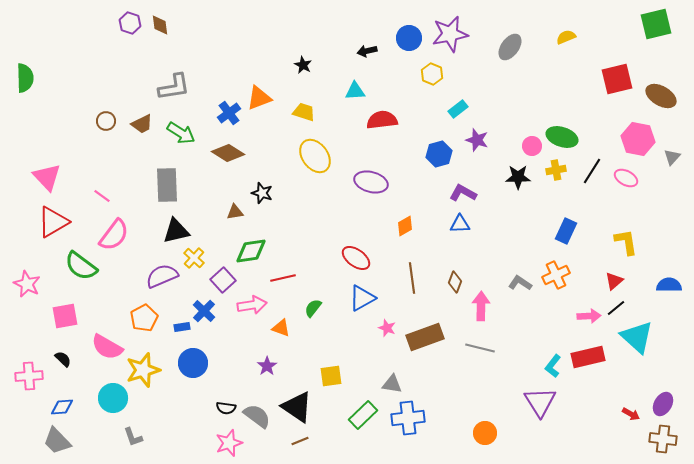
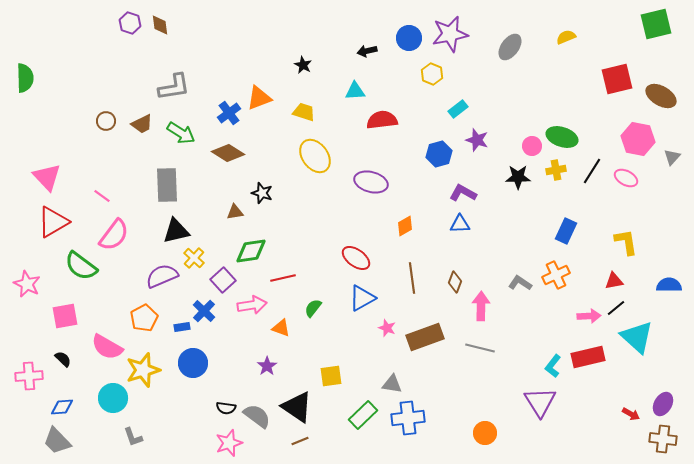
red triangle at (614, 281): rotated 30 degrees clockwise
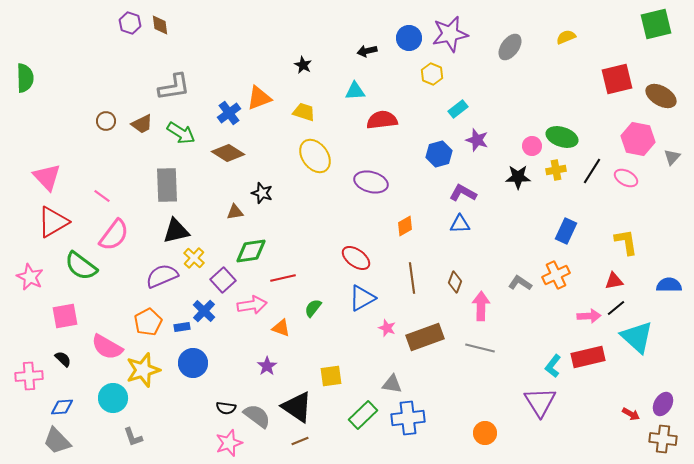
pink star at (27, 284): moved 3 px right, 7 px up
orange pentagon at (144, 318): moved 4 px right, 4 px down
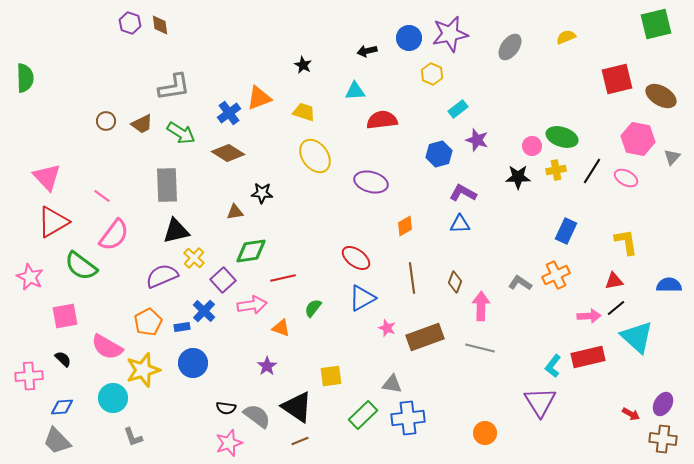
black star at (262, 193): rotated 15 degrees counterclockwise
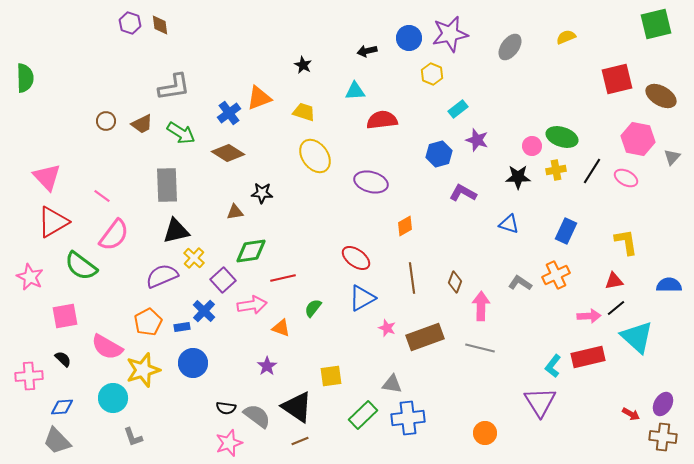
blue triangle at (460, 224): moved 49 px right; rotated 20 degrees clockwise
brown cross at (663, 439): moved 2 px up
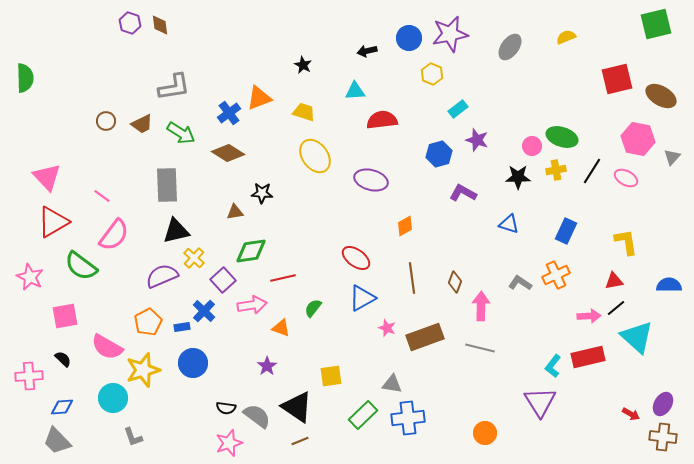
purple ellipse at (371, 182): moved 2 px up
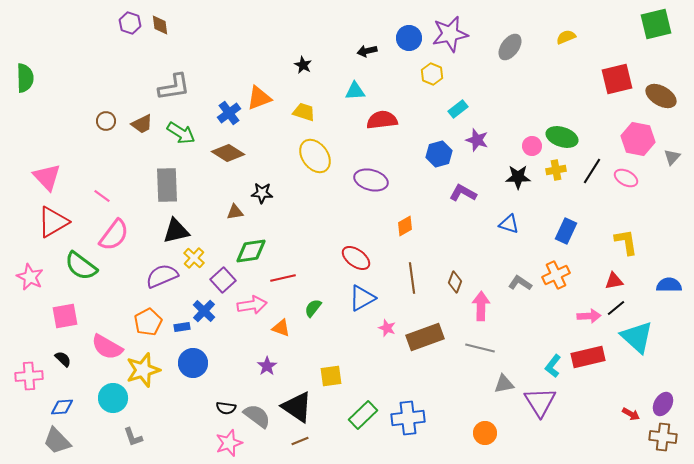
gray triangle at (392, 384): moved 112 px right; rotated 20 degrees counterclockwise
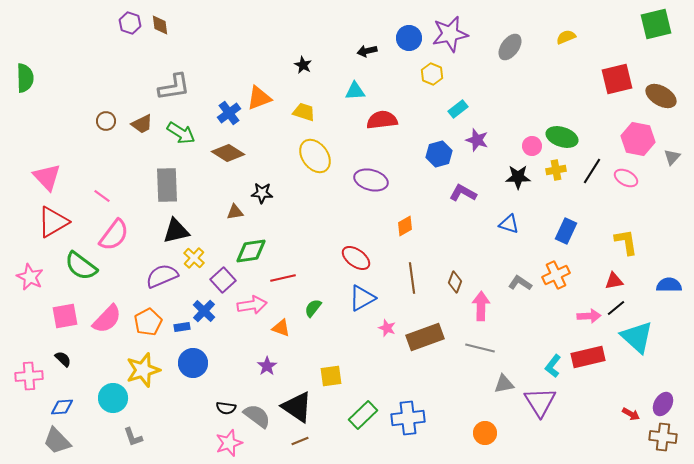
pink semicircle at (107, 347): moved 28 px up; rotated 76 degrees counterclockwise
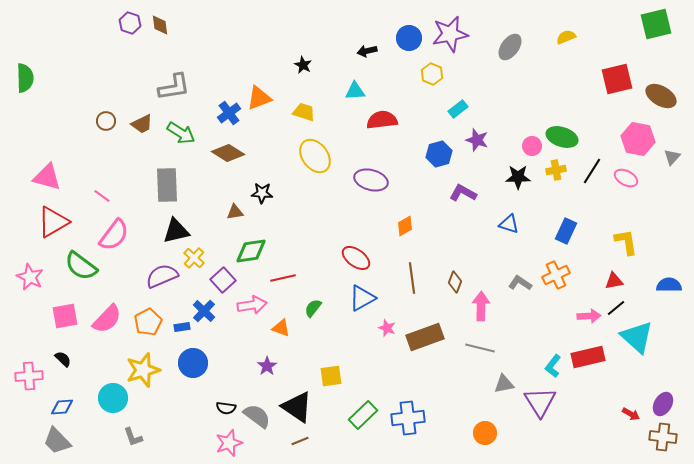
pink triangle at (47, 177): rotated 32 degrees counterclockwise
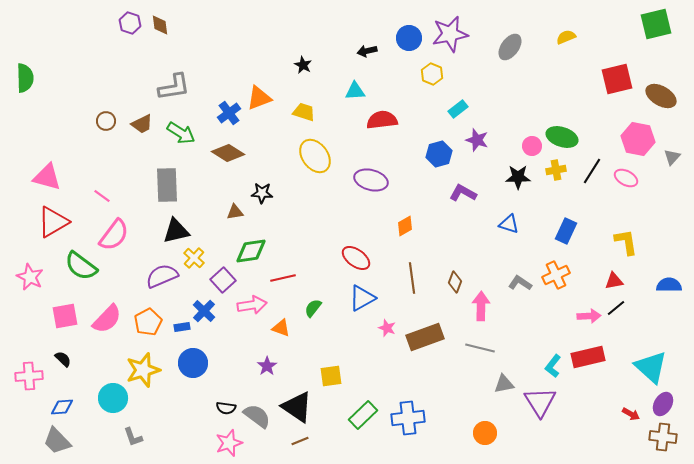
cyan triangle at (637, 337): moved 14 px right, 30 px down
